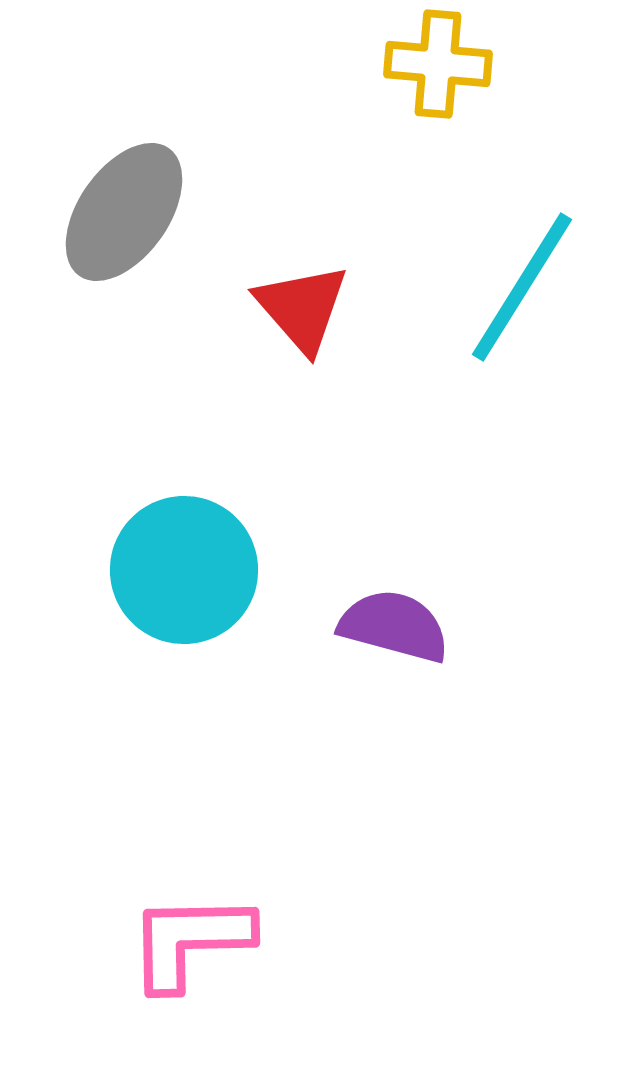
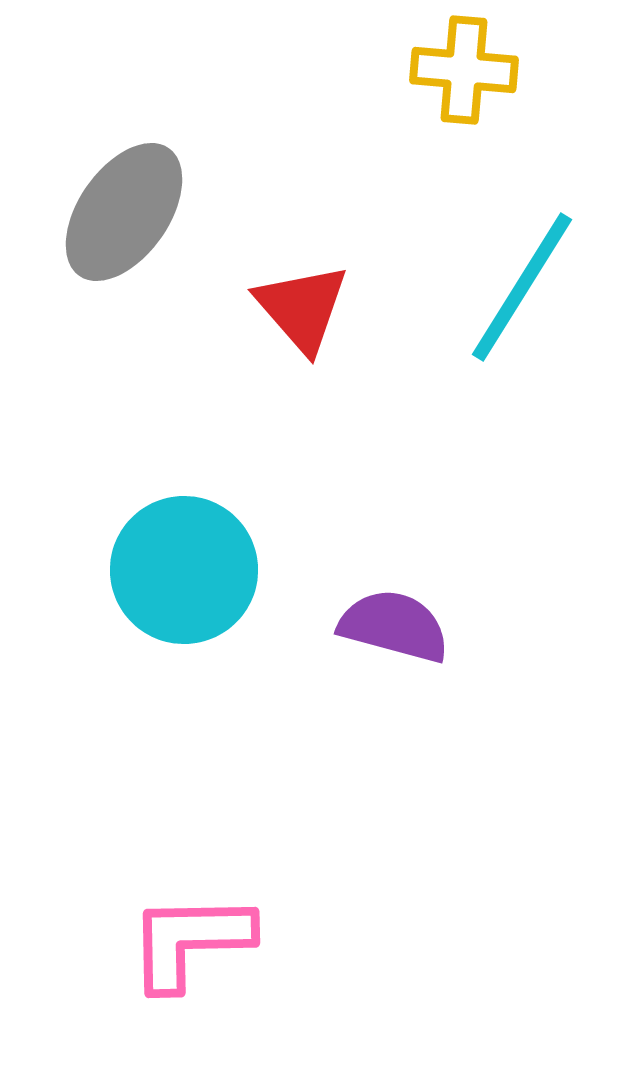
yellow cross: moved 26 px right, 6 px down
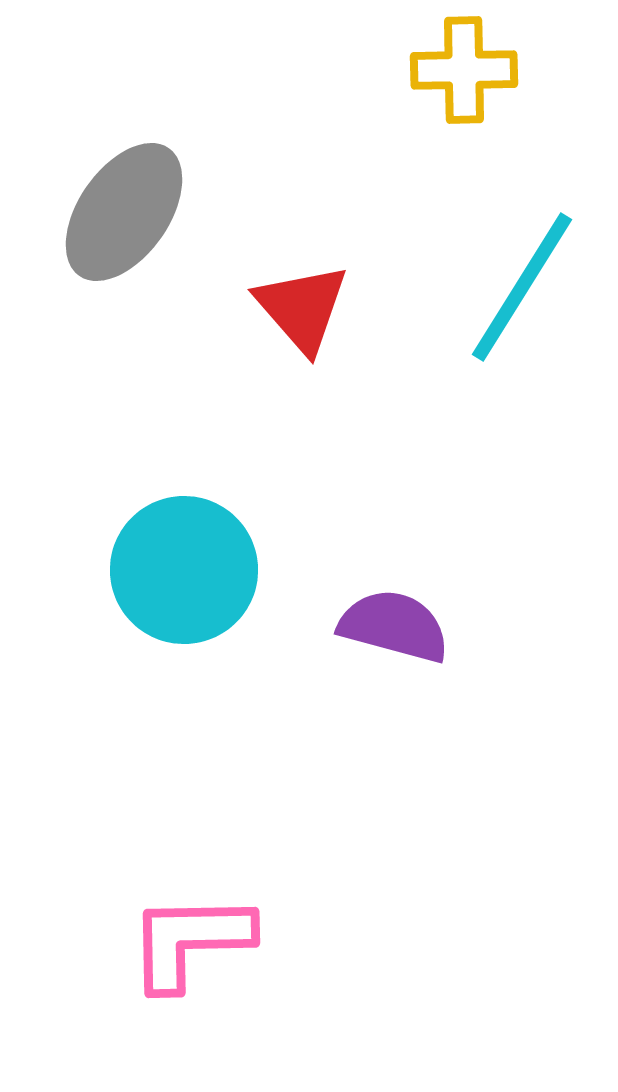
yellow cross: rotated 6 degrees counterclockwise
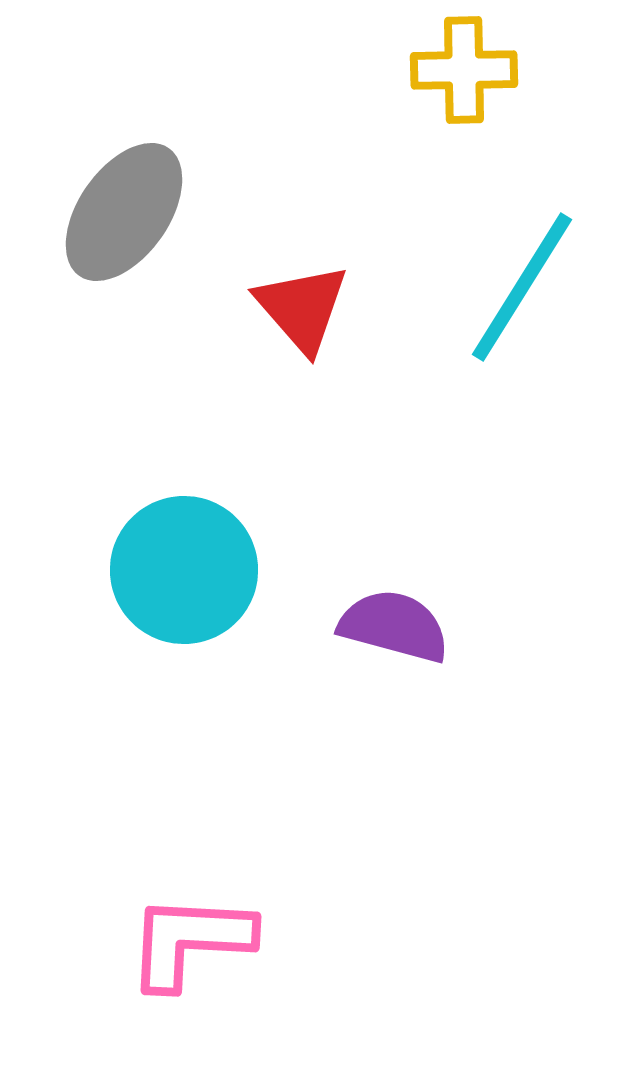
pink L-shape: rotated 4 degrees clockwise
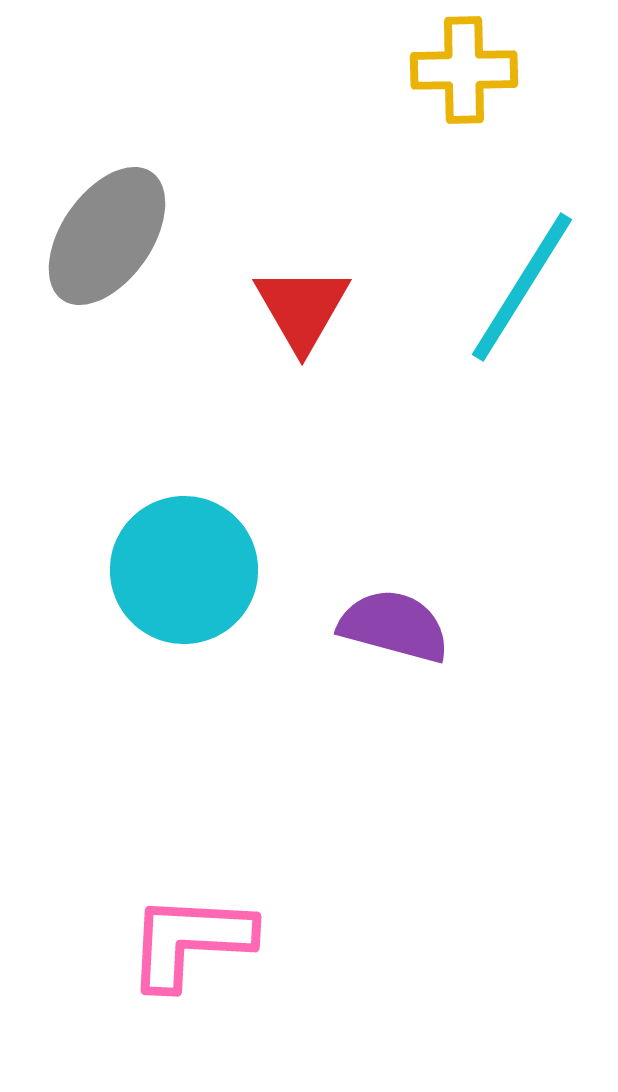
gray ellipse: moved 17 px left, 24 px down
red triangle: rotated 11 degrees clockwise
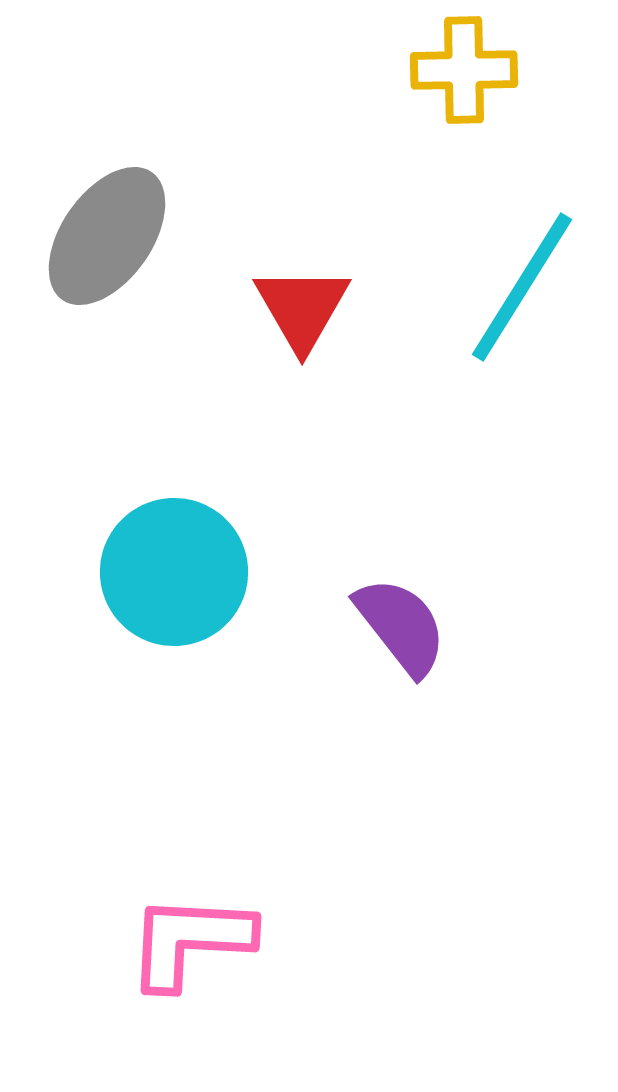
cyan circle: moved 10 px left, 2 px down
purple semicircle: moved 7 px right; rotated 37 degrees clockwise
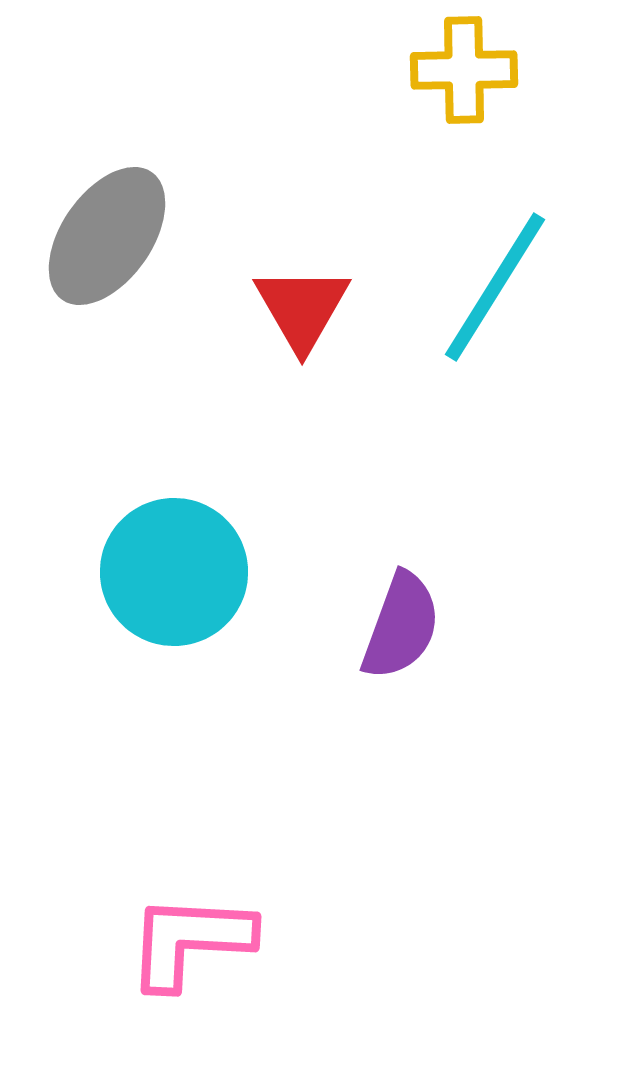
cyan line: moved 27 px left
purple semicircle: rotated 58 degrees clockwise
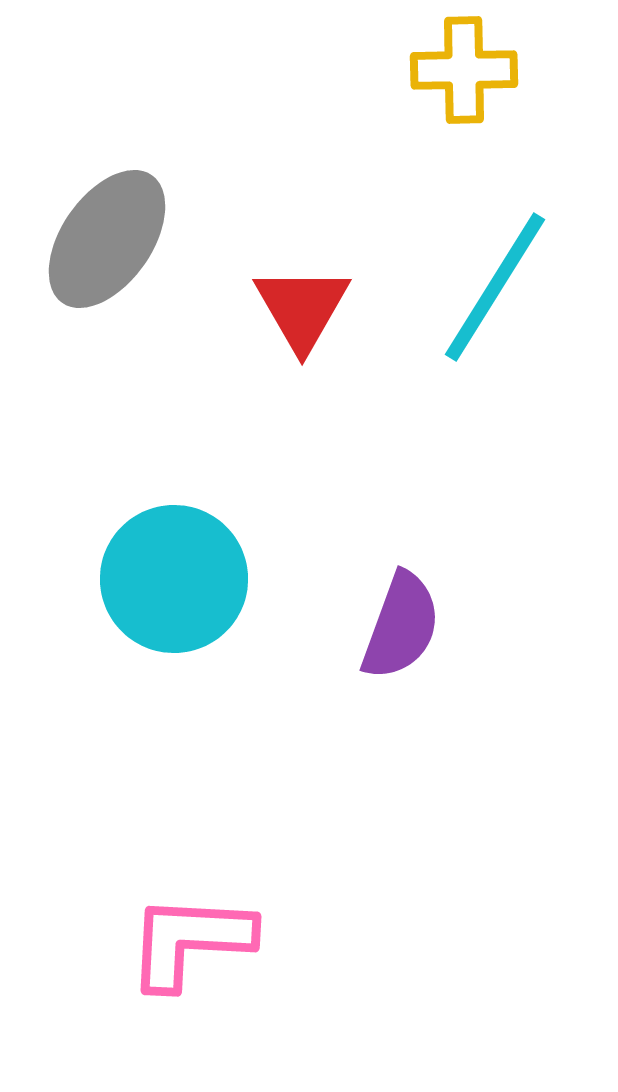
gray ellipse: moved 3 px down
cyan circle: moved 7 px down
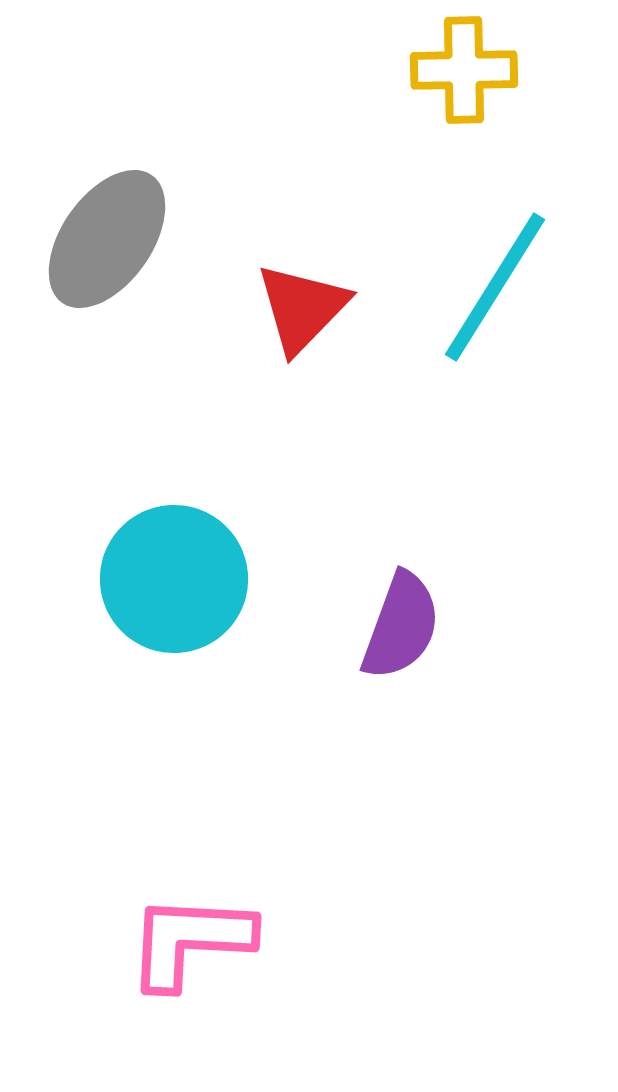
red triangle: rotated 14 degrees clockwise
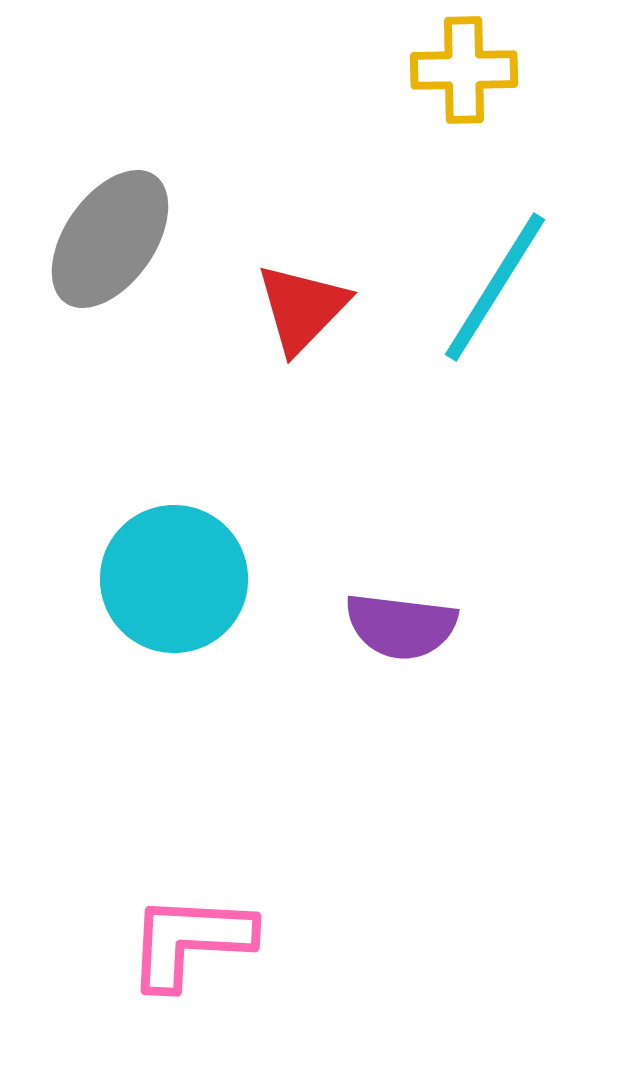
gray ellipse: moved 3 px right
purple semicircle: rotated 77 degrees clockwise
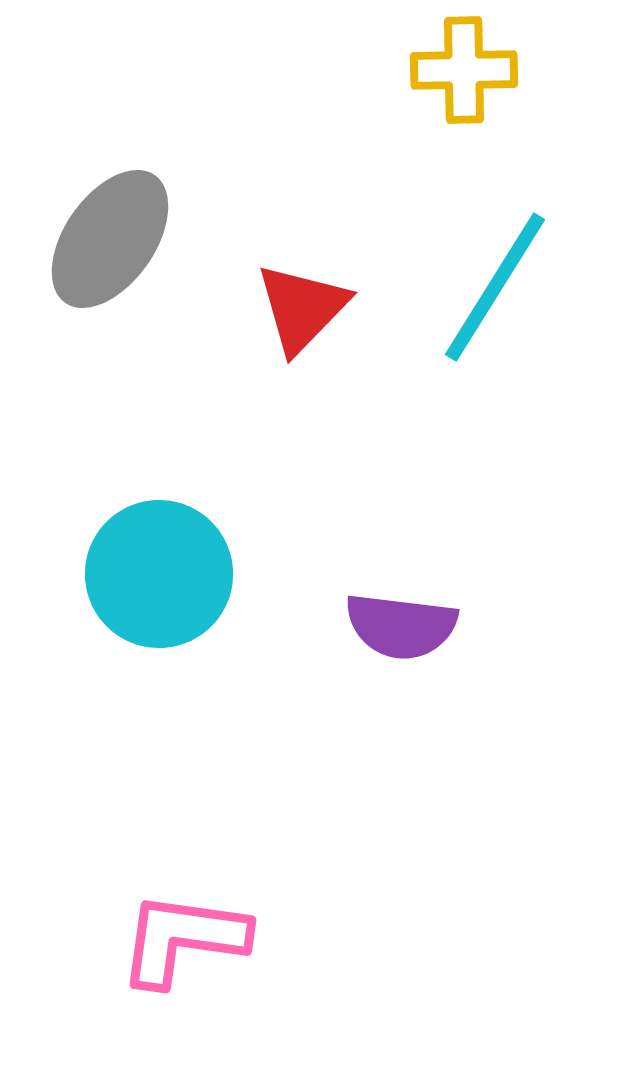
cyan circle: moved 15 px left, 5 px up
pink L-shape: moved 7 px left, 2 px up; rotated 5 degrees clockwise
